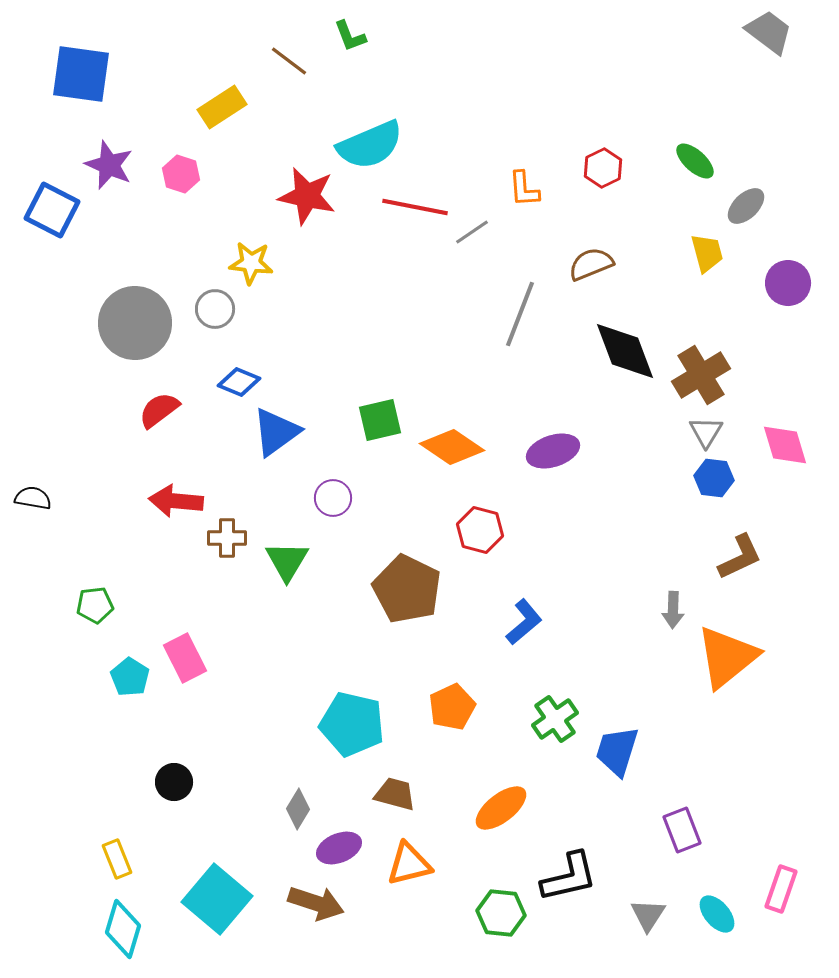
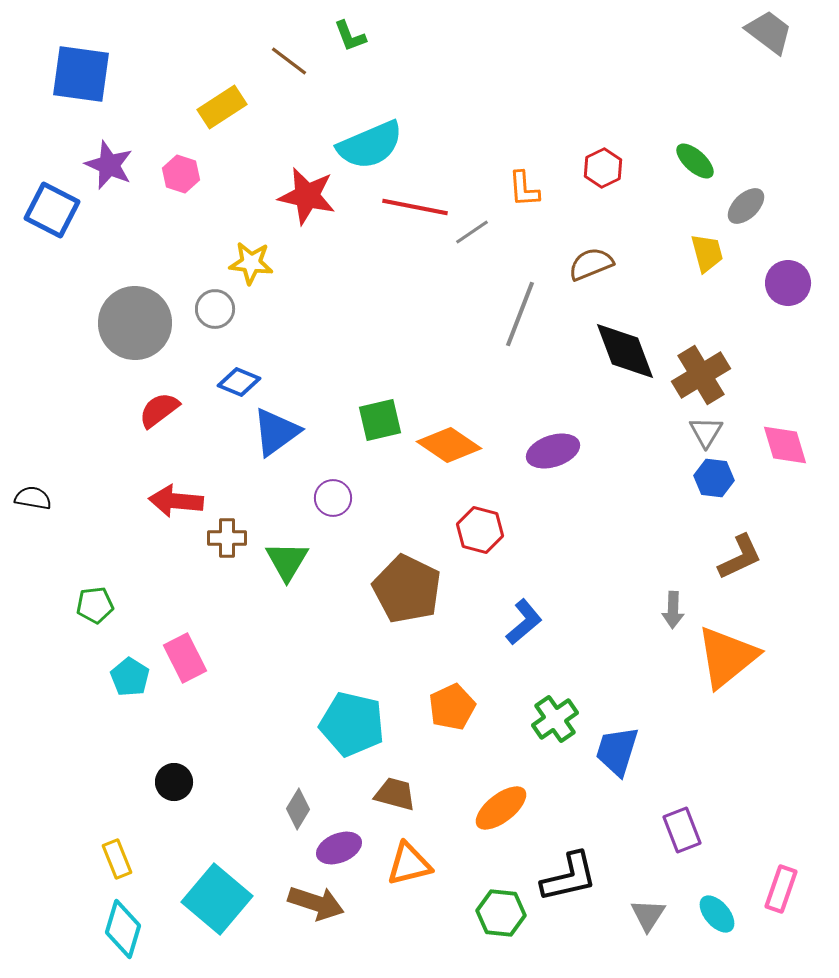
orange diamond at (452, 447): moved 3 px left, 2 px up
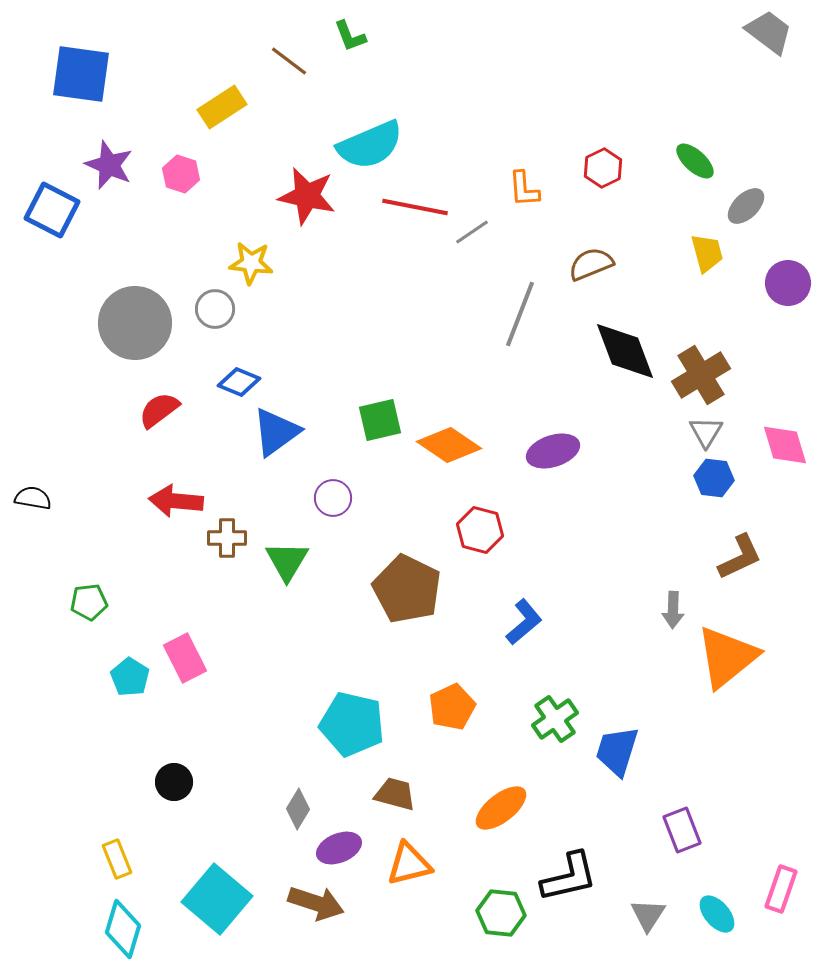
green pentagon at (95, 605): moved 6 px left, 3 px up
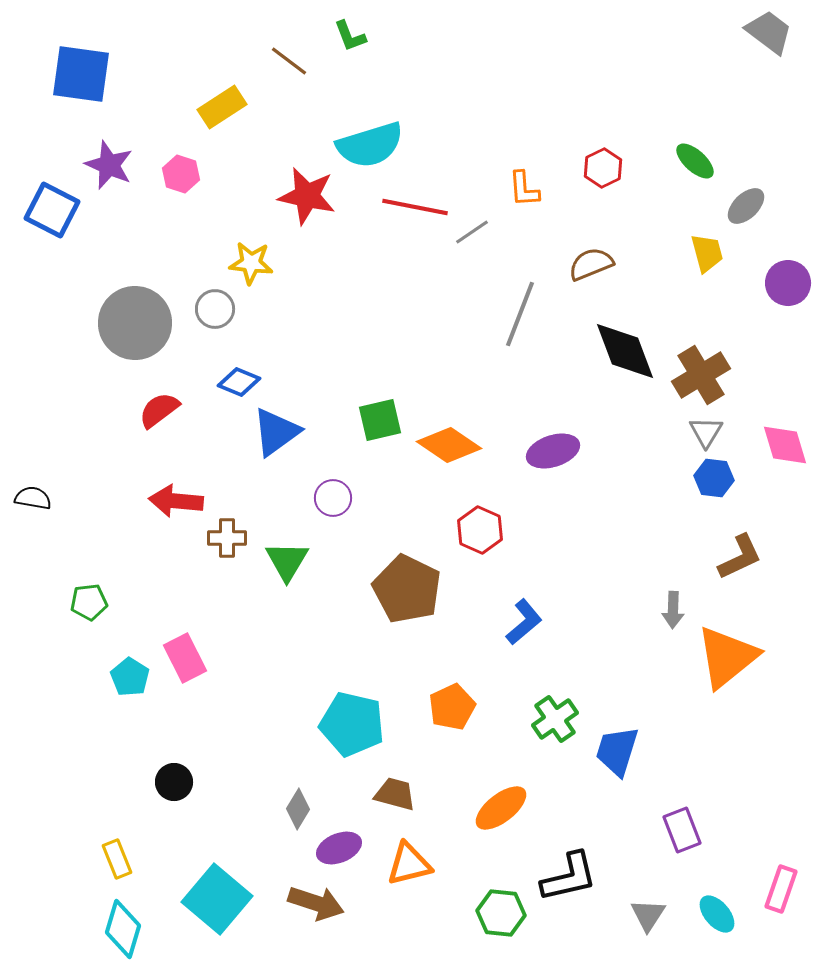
cyan semicircle at (370, 145): rotated 6 degrees clockwise
red hexagon at (480, 530): rotated 9 degrees clockwise
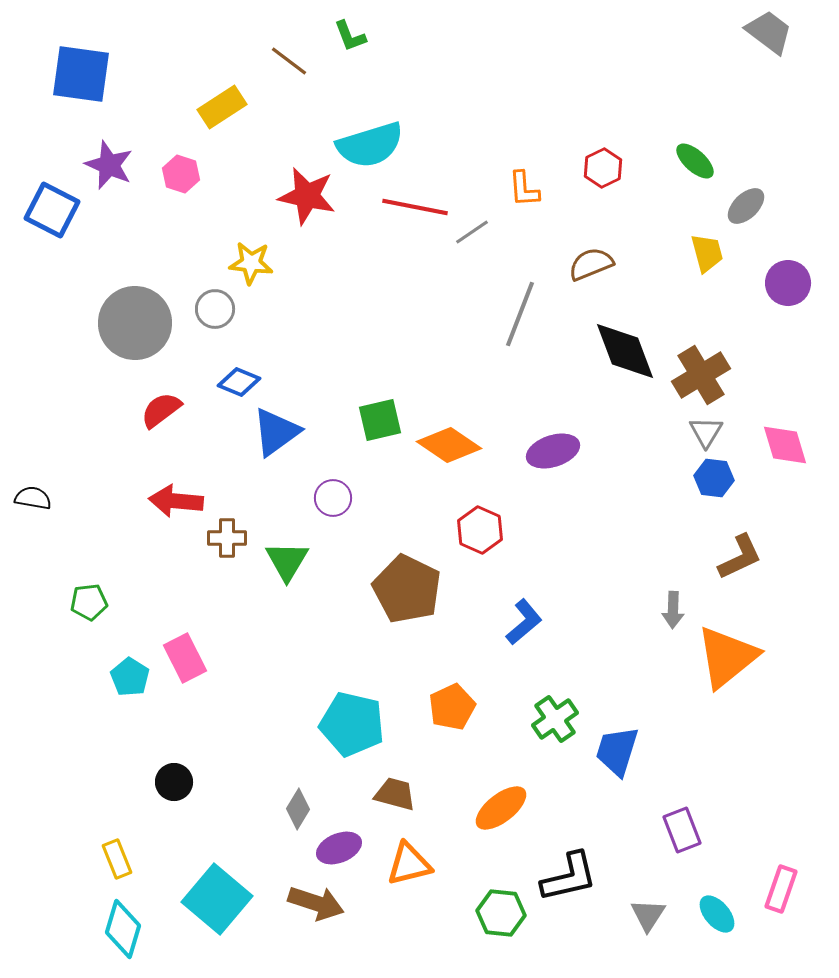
red semicircle at (159, 410): moved 2 px right
